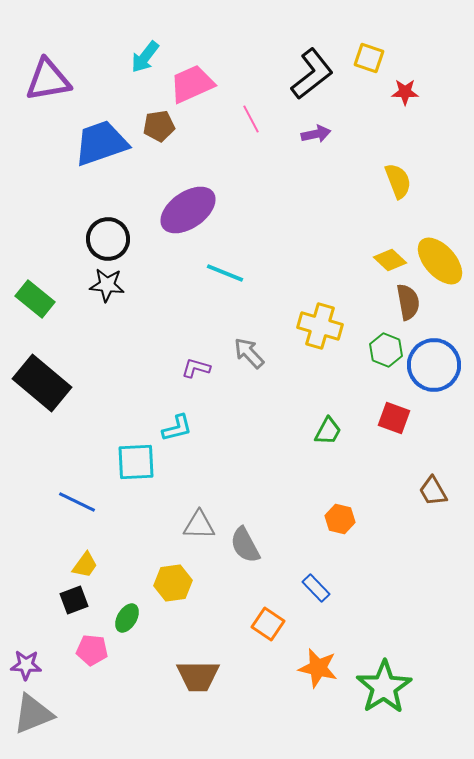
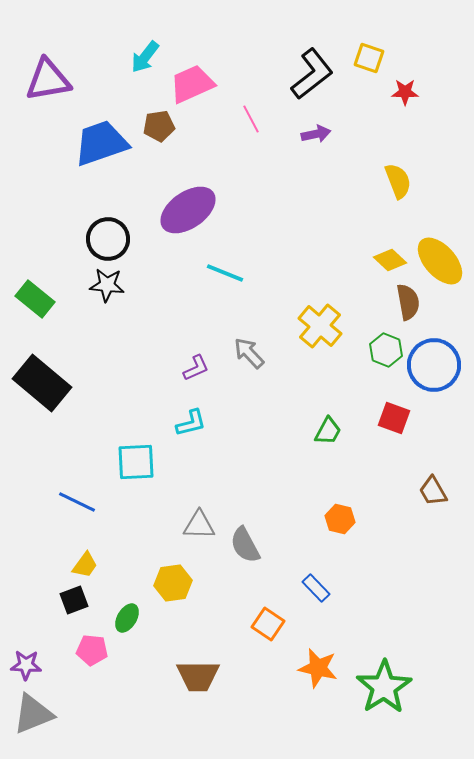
yellow cross at (320, 326): rotated 24 degrees clockwise
purple L-shape at (196, 368): rotated 140 degrees clockwise
cyan L-shape at (177, 428): moved 14 px right, 5 px up
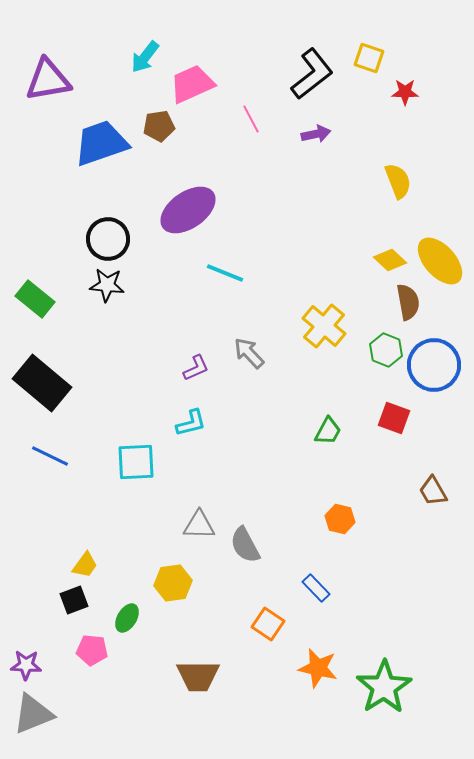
yellow cross at (320, 326): moved 4 px right
blue line at (77, 502): moved 27 px left, 46 px up
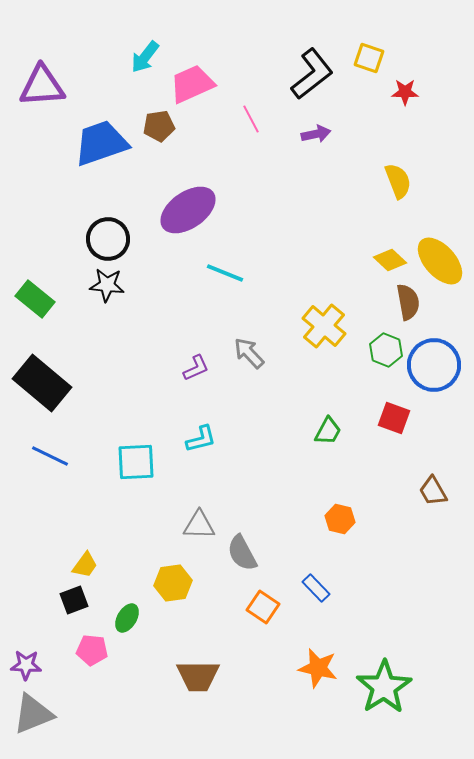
purple triangle at (48, 80): moved 6 px left, 6 px down; rotated 6 degrees clockwise
cyan L-shape at (191, 423): moved 10 px right, 16 px down
gray semicircle at (245, 545): moved 3 px left, 8 px down
orange square at (268, 624): moved 5 px left, 17 px up
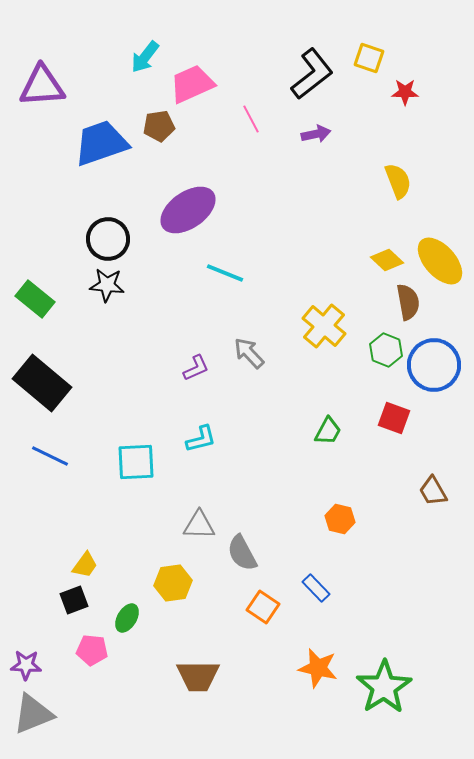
yellow diamond at (390, 260): moved 3 px left
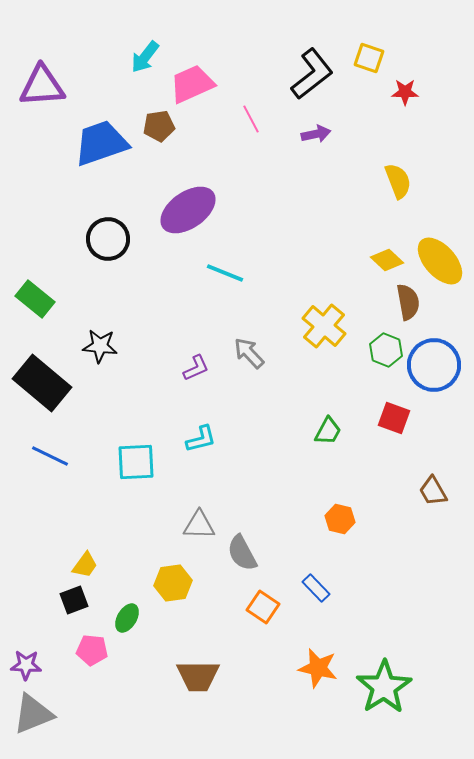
black star at (107, 285): moved 7 px left, 61 px down
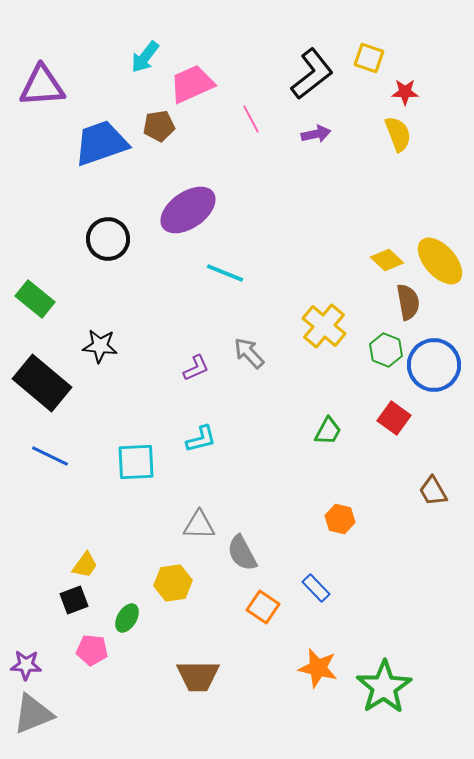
yellow semicircle at (398, 181): moved 47 px up
red square at (394, 418): rotated 16 degrees clockwise
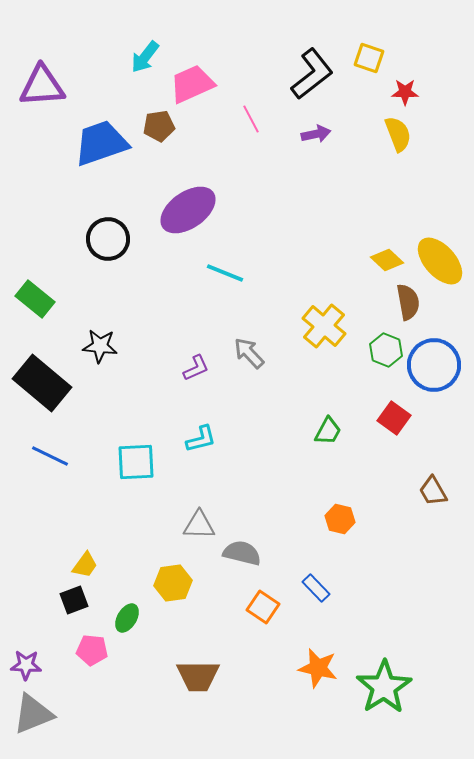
gray semicircle at (242, 553): rotated 132 degrees clockwise
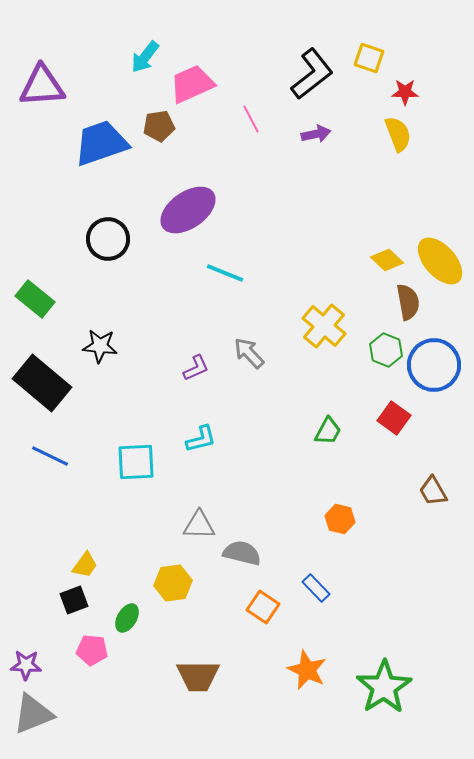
orange star at (318, 668): moved 11 px left, 2 px down; rotated 12 degrees clockwise
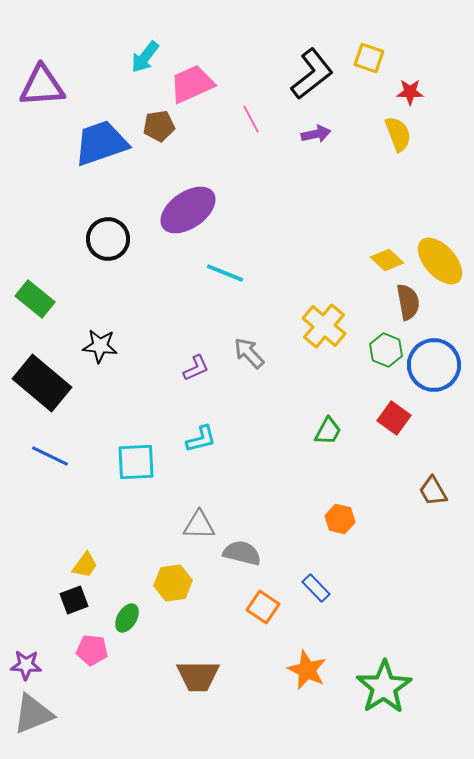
red star at (405, 92): moved 5 px right
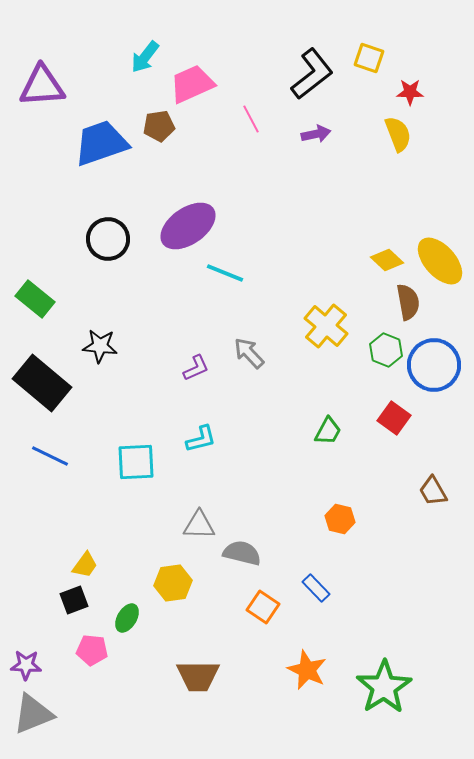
purple ellipse at (188, 210): moved 16 px down
yellow cross at (324, 326): moved 2 px right
